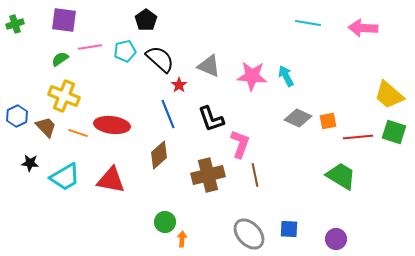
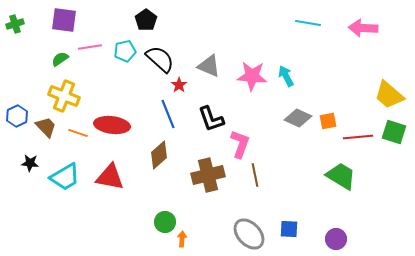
red triangle: moved 1 px left, 3 px up
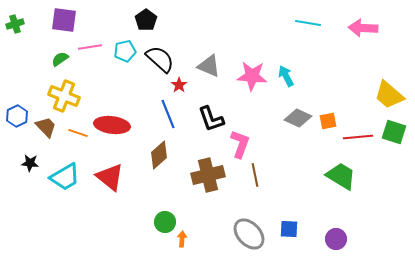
red triangle: rotated 28 degrees clockwise
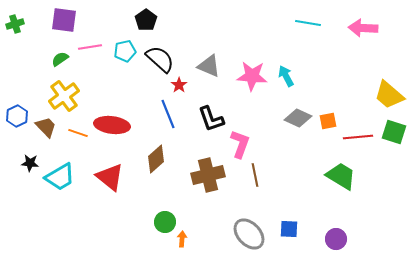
yellow cross: rotated 32 degrees clockwise
brown diamond: moved 3 px left, 4 px down
cyan trapezoid: moved 5 px left
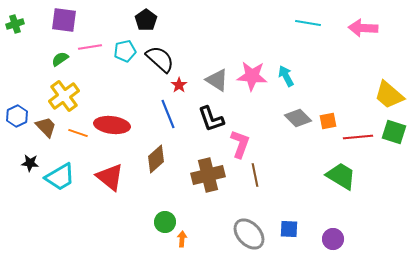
gray triangle: moved 8 px right, 14 px down; rotated 10 degrees clockwise
gray diamond: rotated 20 degrees clockwise
purple circle: moved 3 px left
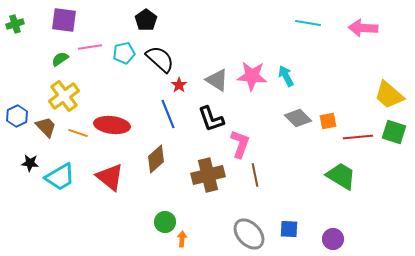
cyan pentagon: moved 1 px left, 2 px down
